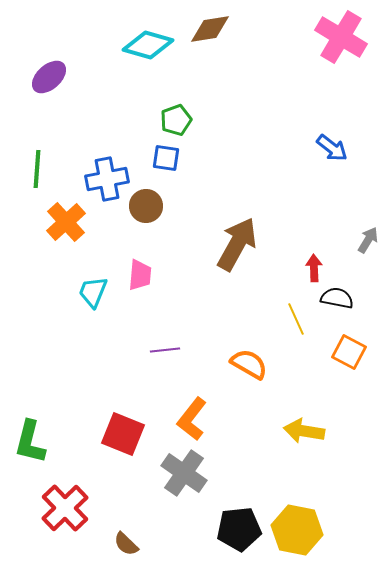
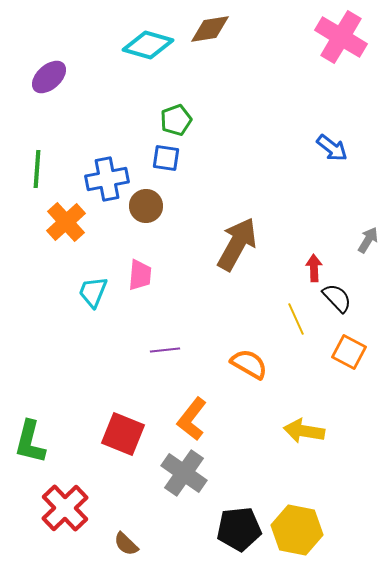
black semicircle: rotated 36 degrees clockwise
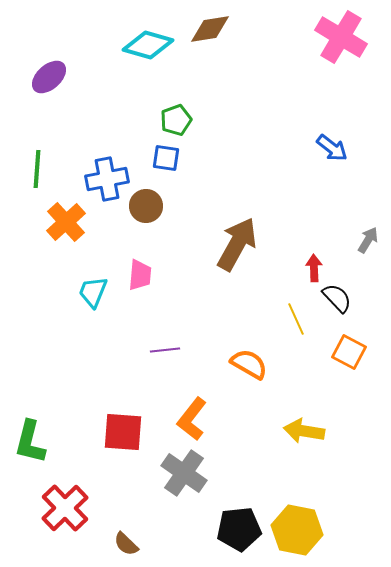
red square: moved 2 px up; rotated 18 degrees counterclockwise
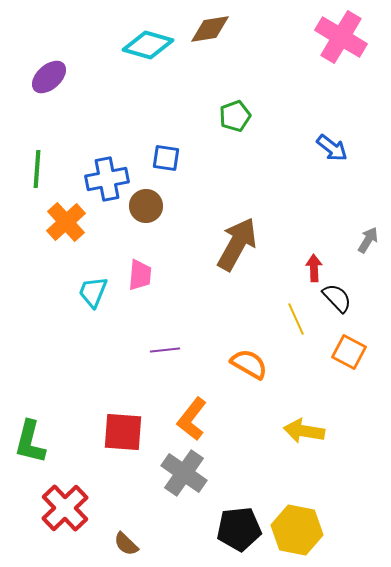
green pentagon: moved 59 px right, 4 px up
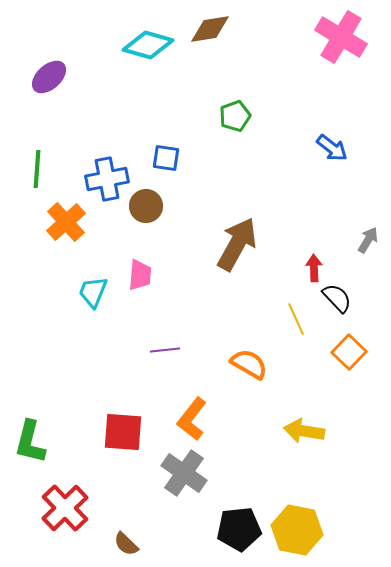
orange square: rotated 16 degrees clockwise
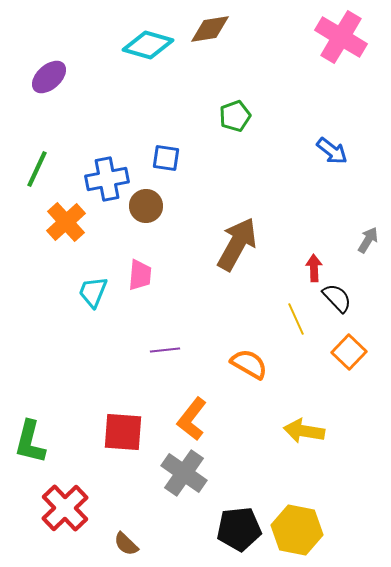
blue arrow: moved 3 px down
green line: rotated 21 degrees clockwise
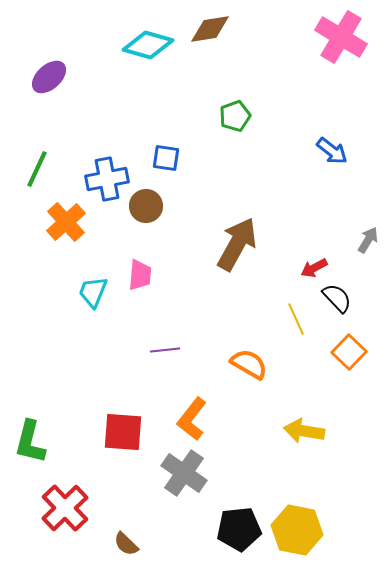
red arrow: rotated 116 degrees counterclockwise
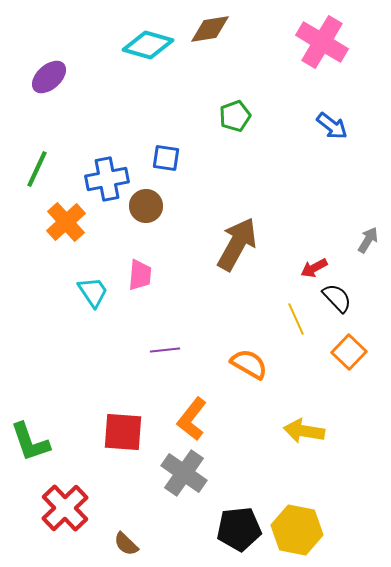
pink cross: moved 19 px left, 5 px down
blue arrow: moved 25 px up
cyan trapezoid: rotated 124 degrees clockwise
green L-shape: rotated 33 degrees counterclockwise
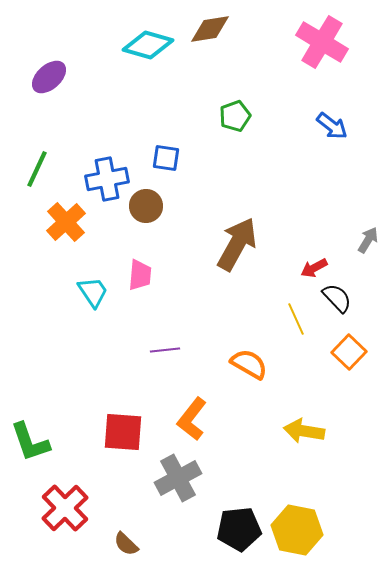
gray cross: moved 6 px left, 5 px down; rotated 27 degrees clockwise
